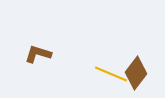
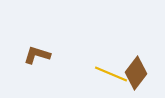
brown L-shape: moved 1 px left, 1 px down
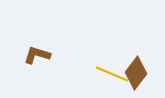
yellow line: moved 1 px right
